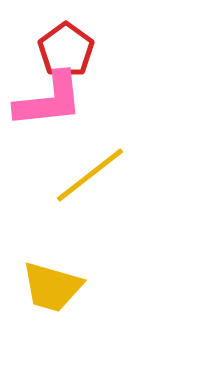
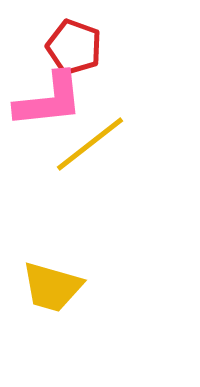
red pentagon: moved 8 px right, 3 px up; rotated 16 degrees counterclockwise
yellow line: moved 31 px up
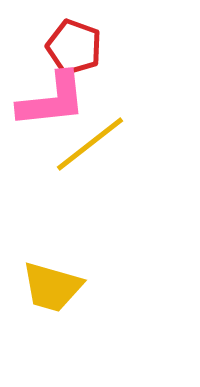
pink L-shape: moved 3 px right
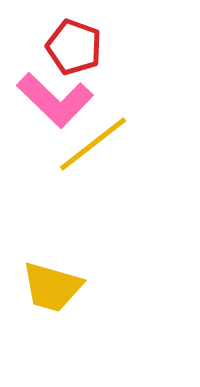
pink L-shape: moved 3 px right; rotated 50 degrees clockwise
yellow line: moved 3 px right
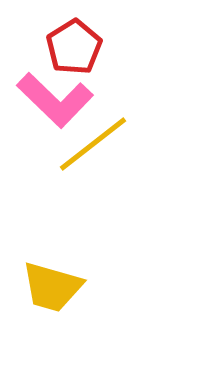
red pentagon: rotated 20 degrees clockwise
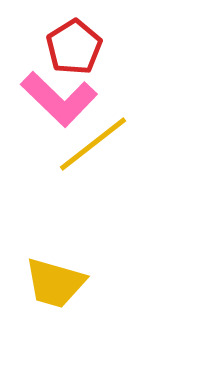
pink L-shape: moved 4 px right, 1 px up
yellow trapezoid: moved 3 px right, 4 px up
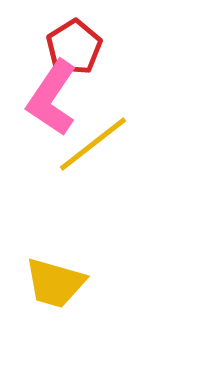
pink L-shape: moved 7 px left, 1 px up; rotated 80 degrees clockwise
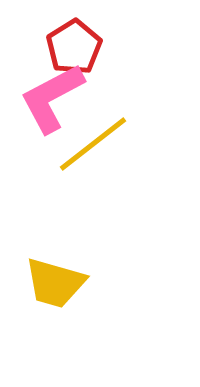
pink L-shape: rotated 28 degrees clockwise
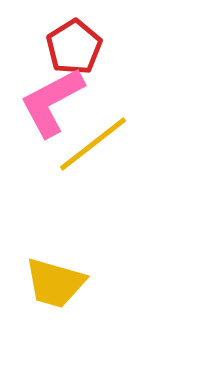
pink L-shape: moved 4 px down
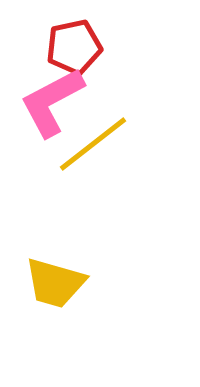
red pentagon: rotated 20 degrees clockwise
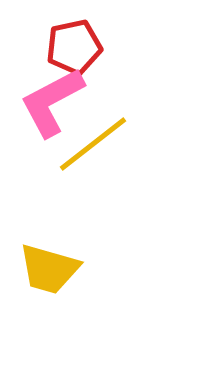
yellow trapezoid: moved 6 px left, 14 px up
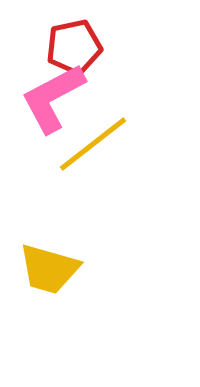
pink L-shape: moved 1 px right, 4 px up
